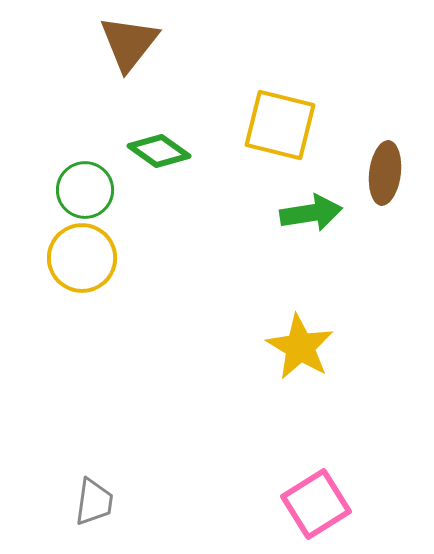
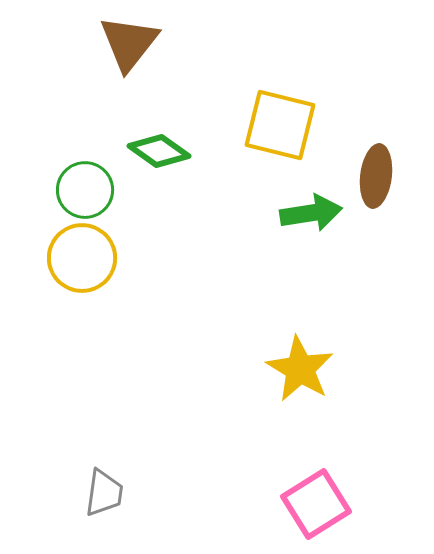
brown ellipse: moved 9 px left, 3 px down
yellow star: moved 22 px down
gray trapezoid: moved 10 px right, 9 px up
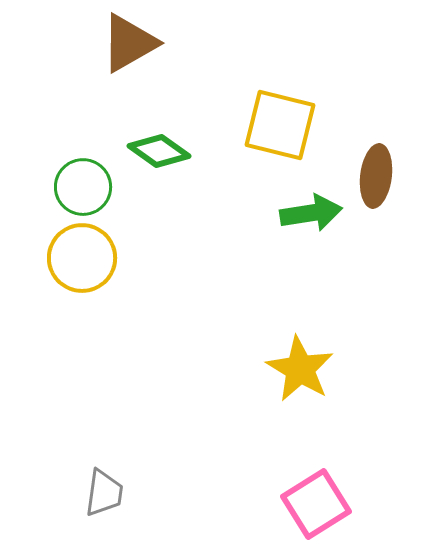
brown triangle: rotated 22 degrees clockwise
green circle: moved 2 px left, 3 px up
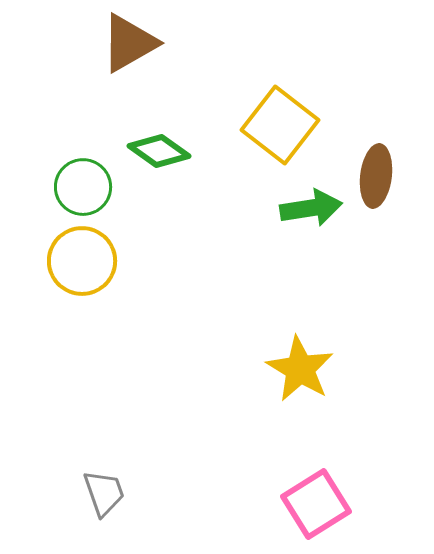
yellow square: rotated 24 degrees clockwise
green arrow: moved 5 px up
yellow circle: moved 3 px down
gray trapezoid: rotated 27 degrees counterclockwise
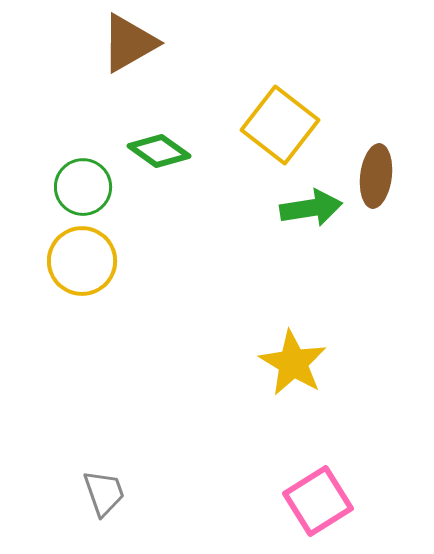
yellow star: moved 7 px left, 6 px up
pink square: moved 2 px right, 3 px up
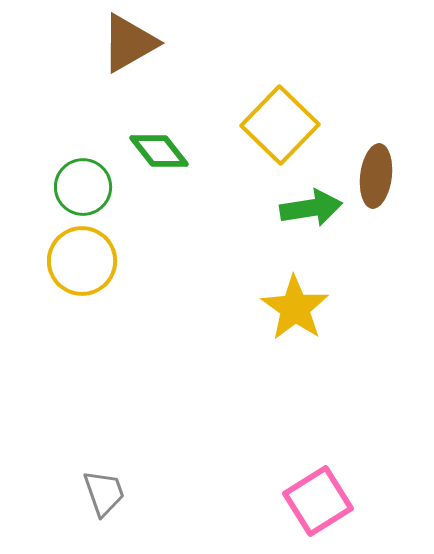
yellow square: rotated 6 degrees clockwise
green diamond: rotated 16 degrees clockwise
yellow star: moved 2 px right, 55 px up; rotated 4 degrees clockwise
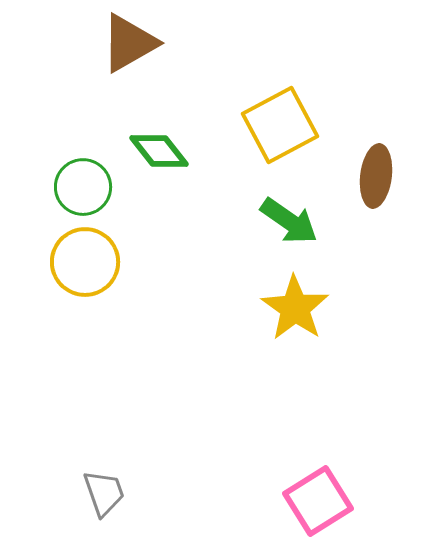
yellow square: rotated 18 degrees clockwise
green arrow: moved 22 px left, 13 px down; rotated 44 degrees clockwise
yellow circle: moved 3 px right, 1 px down
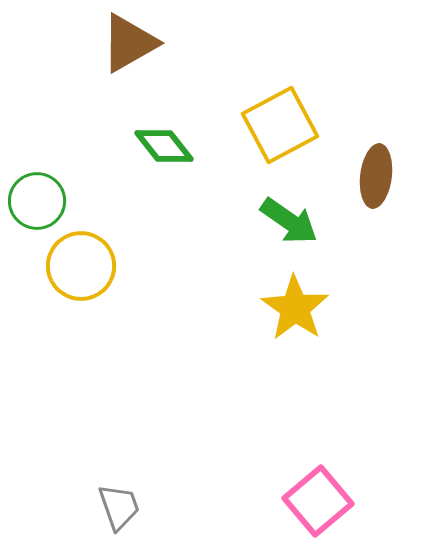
green diamond: moved 5 px right, 5 px up
green circle: moved 46 px left, 14 px down
yellow circle: moved 4 px left, 4 px down
gray trapezoid: moved 15 px right, 14 px down
pink square: rotated 8 degrees counterclockwise
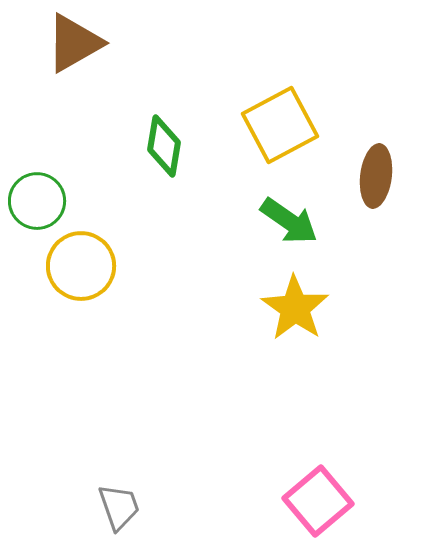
brown triangle: moved 55 px left
green diamond: rotated 48 degrees clockwise
